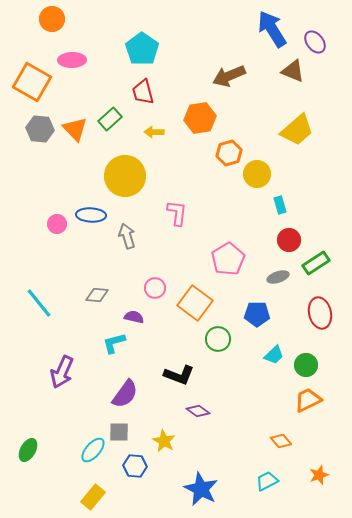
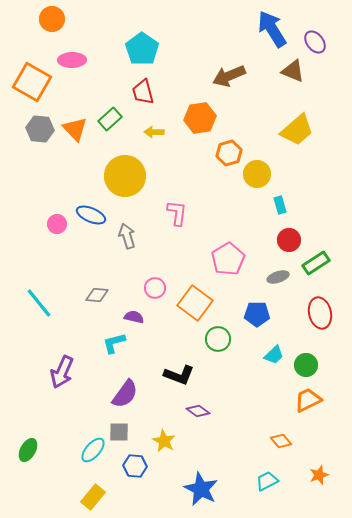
blue ellipse at (91, 215): rotated 20 degrees clockwise
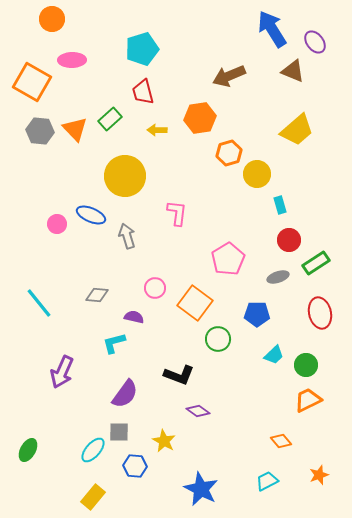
cyan pentagon at (142, 49): rotated 20 degrees clockwise
gray hexagon at (40, 129): moved 2 px down
yellow arrow at (154, 132): moved 3 px right, 2 px up
